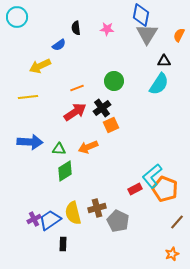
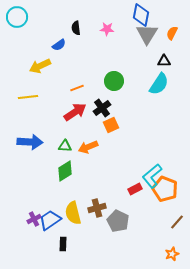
orange semicircle: moved 7 px left, 2 px up
green triangle: moved 6 px right, 3 px up
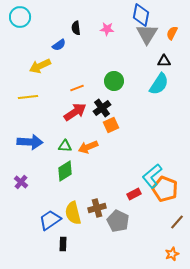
cyan circle: moved 3 px right
red rectangle: moved 1 px left, 5 px down
purple cross: moved 13 px left, 37 px up; rotated 24 degrees counterclockwise
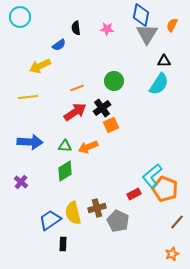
orange semicircle: moved 8 px up
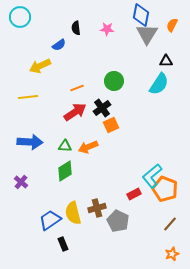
black triangle: moved 2 px right
brown line: moved 7 px left, 2 px down
black rectangle: rotated 24 degrees counterclockwise
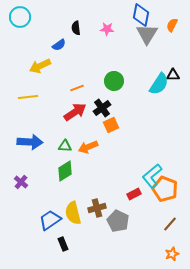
black triangle: moved 7 px right, 14 px down
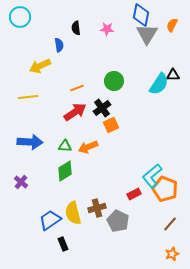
blue semicircle: rotated 64 degrees counterclockwise
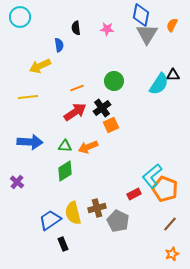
purple cross: moved 4 px left
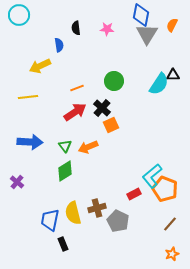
cyan circle: moved 1 px left, 2 px up
black cross: rotated 12 degrees counterclockwise
green triangle: rotated 48 degrees clockwise
blue trapezoid: rotated 45 degrees counterclockwise
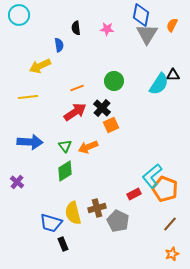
blue trapezoid: moved 1 px right, 3 px down; rotated 85 degrees counterclockwise
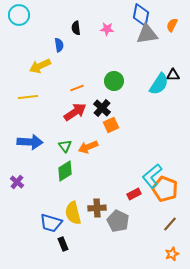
gray triangle: rotated 50 degrees clockwise
brown cross: rotated 12 degrees clockwise
